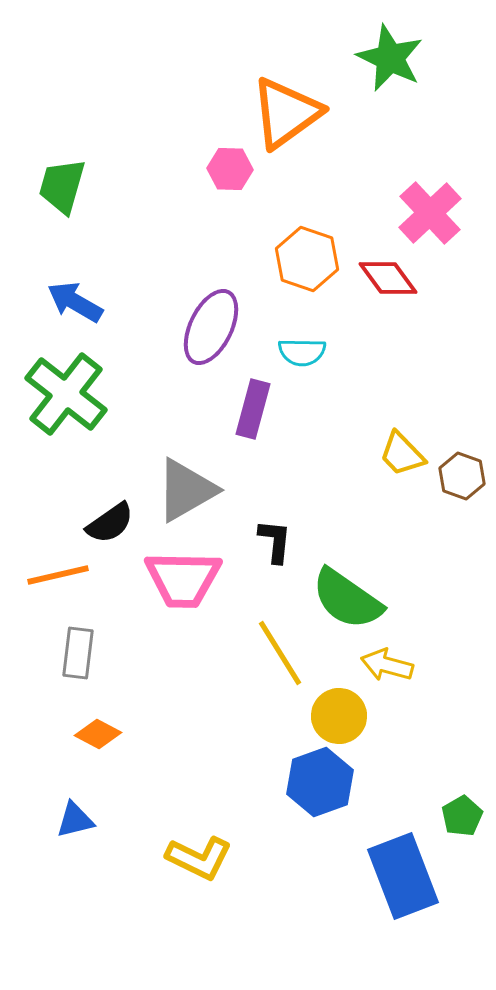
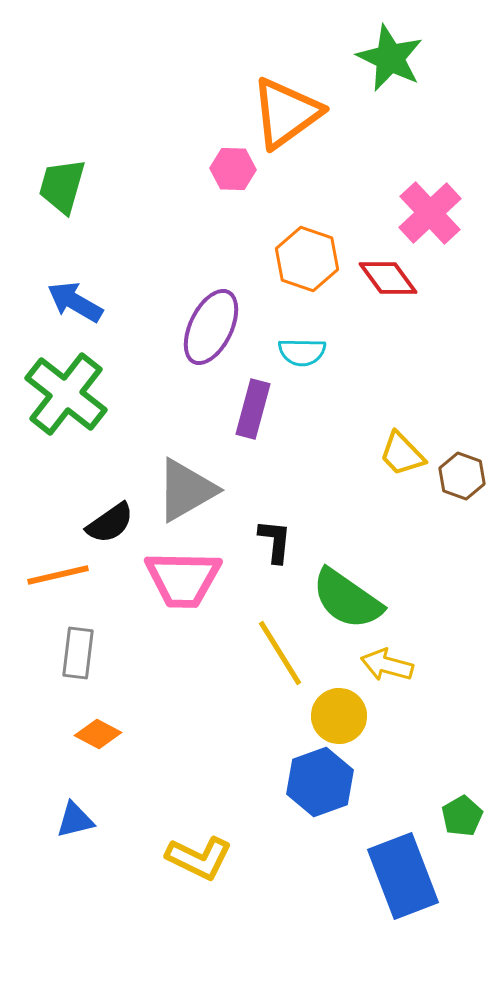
pink hexagon: moved 3 px right
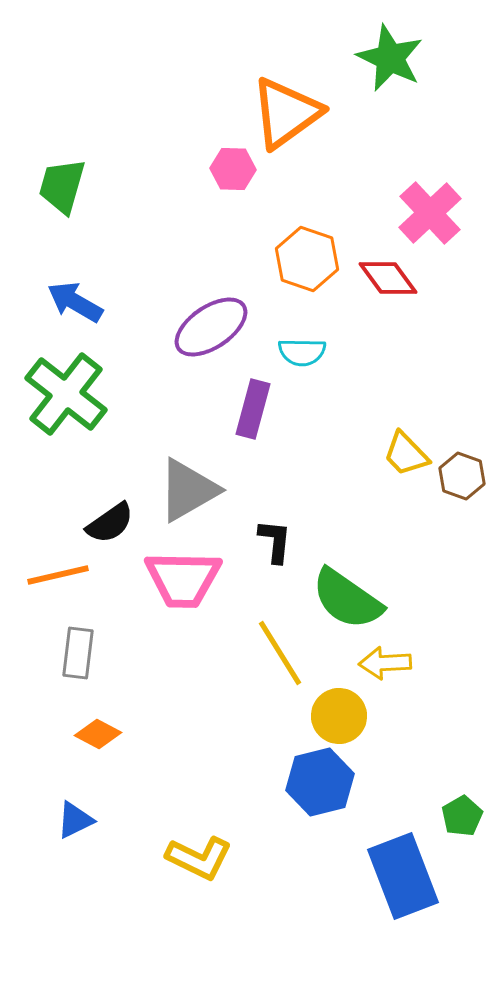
purple ellipse: rotated 30 degrees clockwise
yellow trapezoid: moved 4 px right
gray triangle: moved 2 px right
yellow arrow: moved 2 px left, 2 px up; rotated 18 degrees counterclockwise
blue hexagon: rotated 6 degrees clockwise
blue triangle: rotated 12 degrees counterclockwise
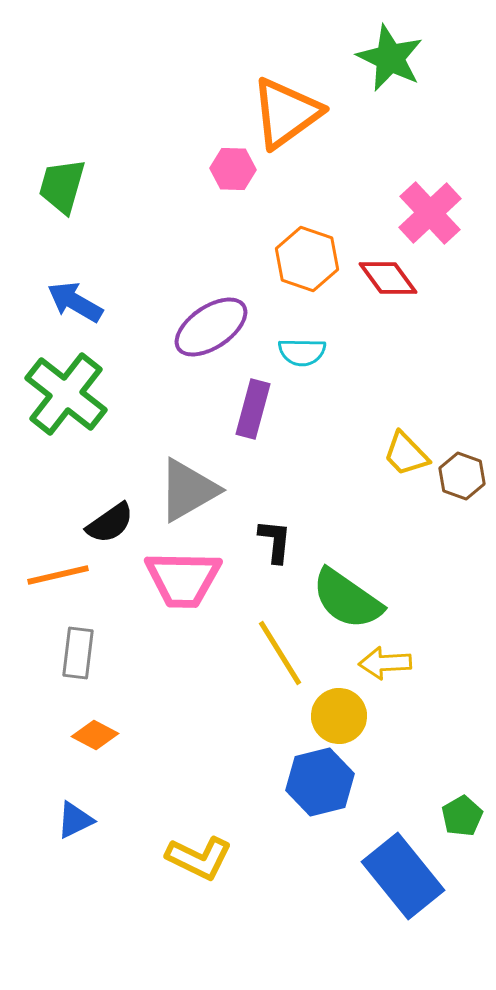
orange diamond: moved 3 px left, 1 px down
blue rectangle: rotated 18 degrees counterclockwise
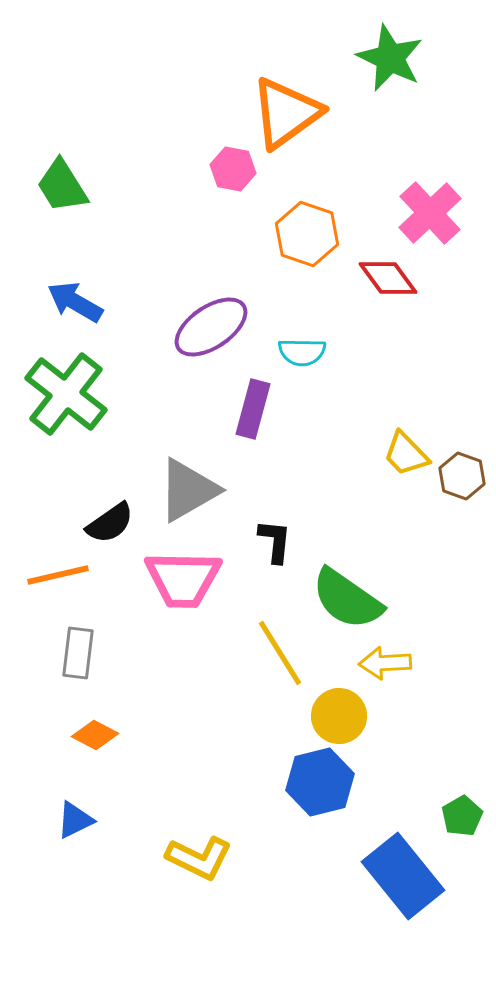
pink hexagon: rotated 9 degrees clockwise
green trapezoid: rotated 48 degrees counterclockwise
orange hexagon: moved 25 px up
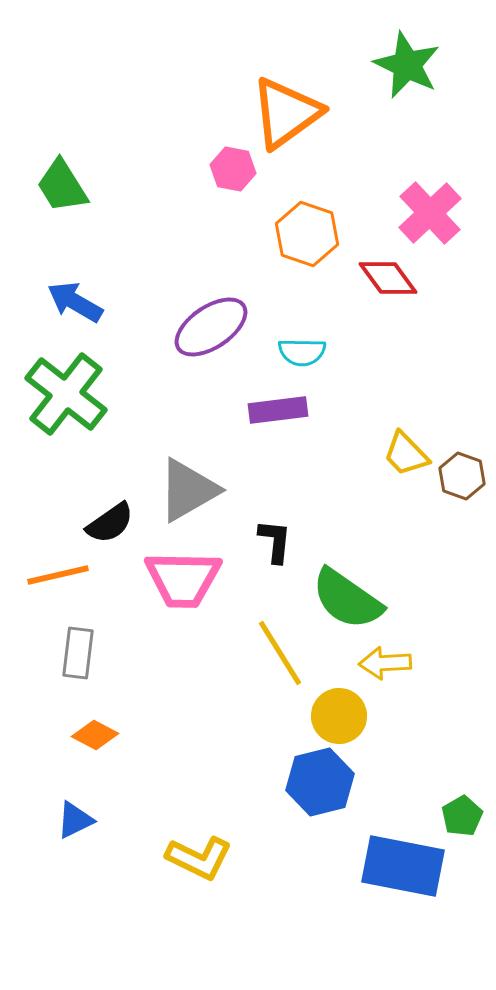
green star: moved 17 px right, 7 px down
purple rectangle: moved 25 px right, 1 px down; rotated 68 degrees clockwise
blue rectangle: moved 10 px up; rotated 40 degrees counterclockwise
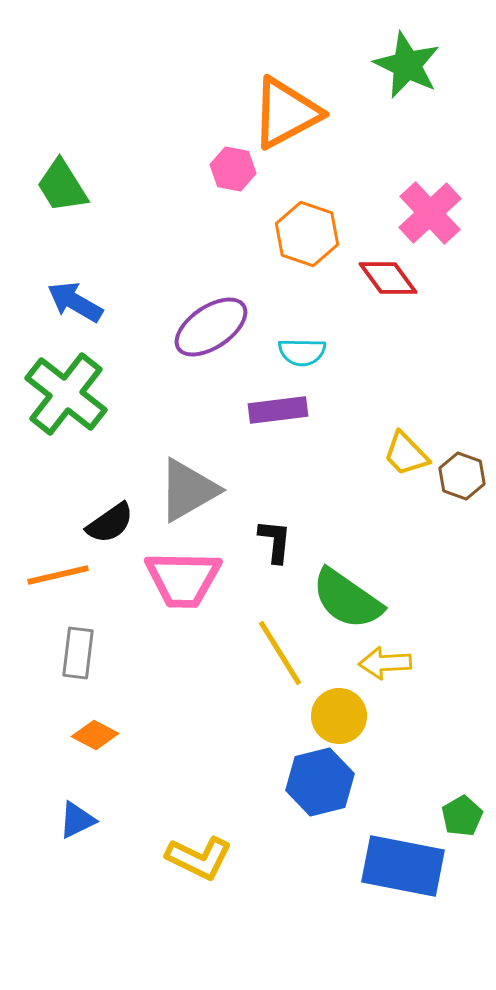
orange triangle: rotated 8 degrees clockwise
blue triangle: moved 2 px right
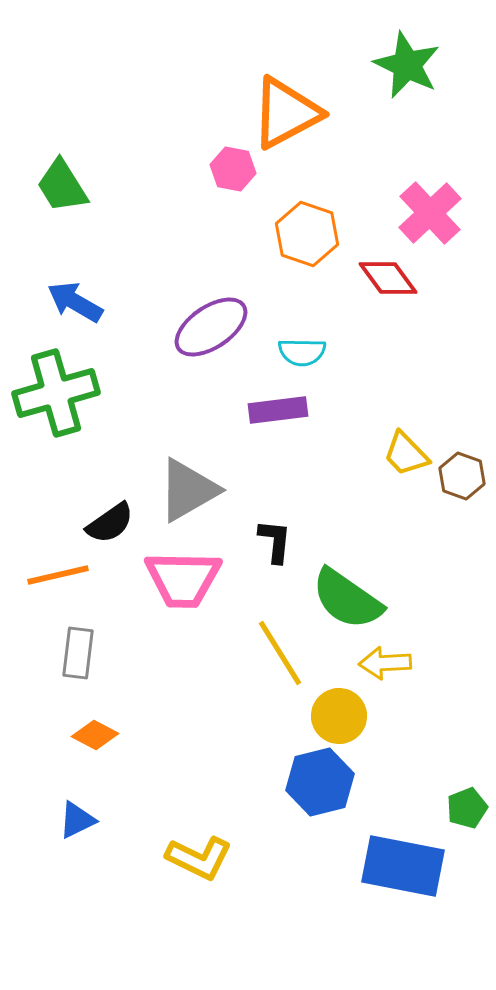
green cross: moved 10 px left, 1 px up; rotated 36 degrees clockwise
green pentagon: moved 5 px right, 8 px up; rotated 9 degrees clockwise
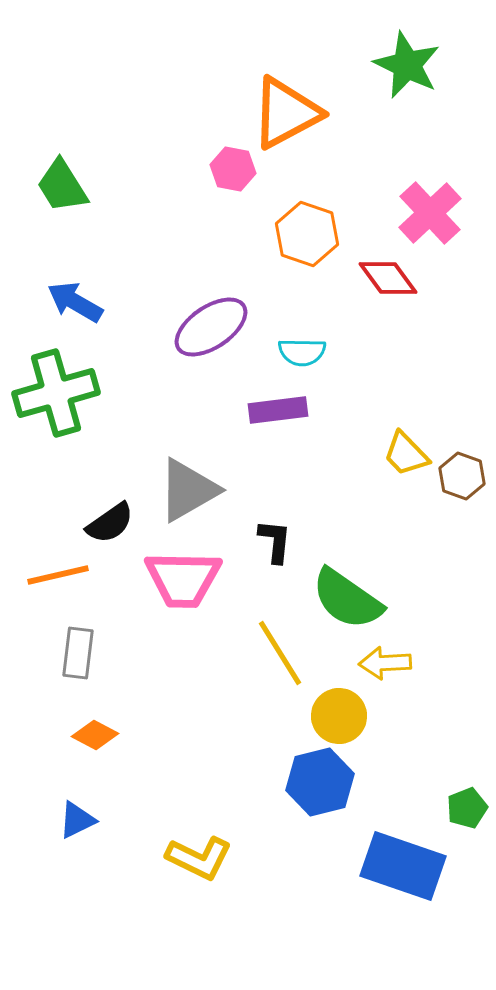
blue rectangle: rotated 8 degrees clockwise
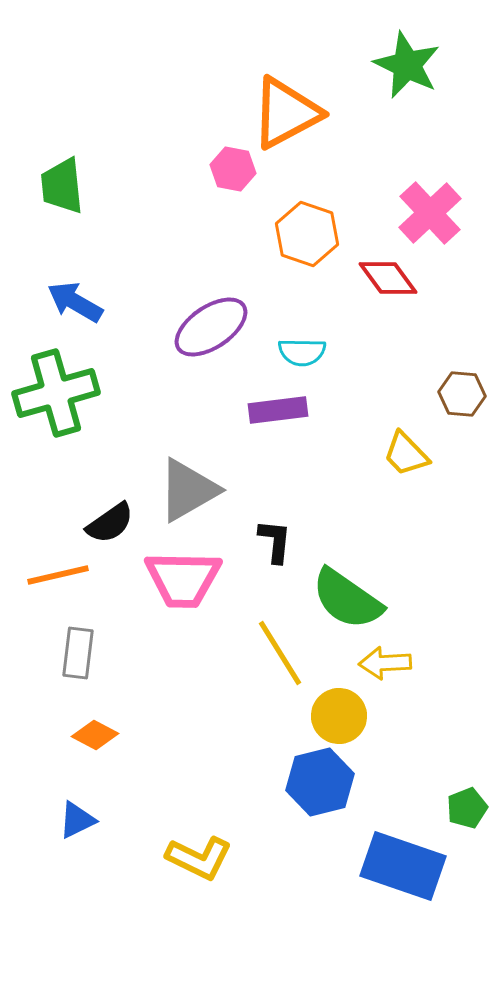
green trapezoid: rotated 26 degrees clockwise
brown hexagon: moved 82 px up; rotated 15 degrees counterclockwise
